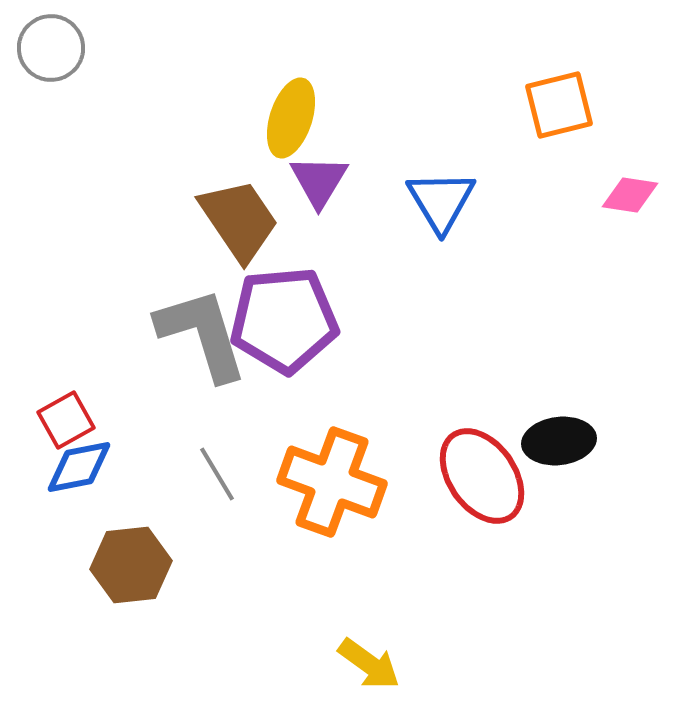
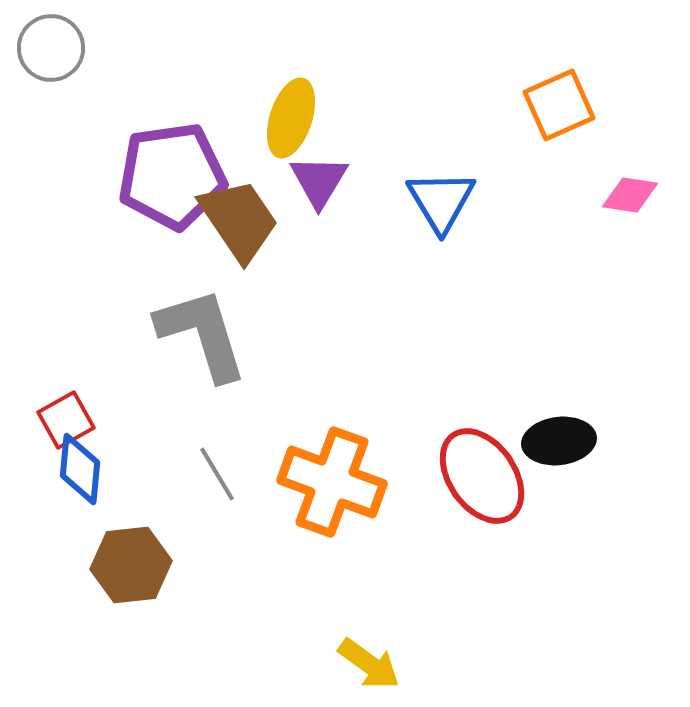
orange square: rotated 10 degrees counterclockwise
purple pentagon: moved 112 px left, 144 px up; rotated 3 degrees counterclockwise
blue diamond: moved 1 px right, 2 px down; rotated 74 degrees counterclockwise
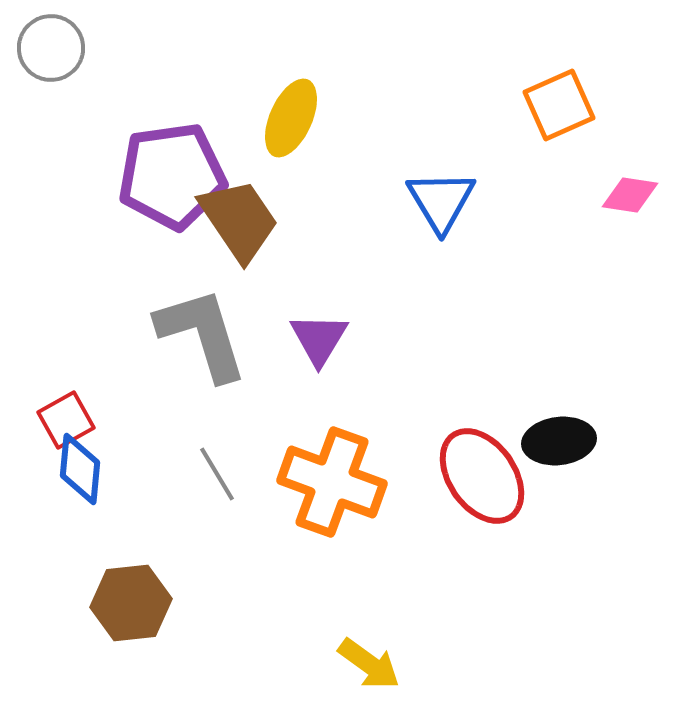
yellow ellipse: rotated 6 degrees clockwise
purple triangle: moved 158 px down
brown hexagon: moved 38 px down
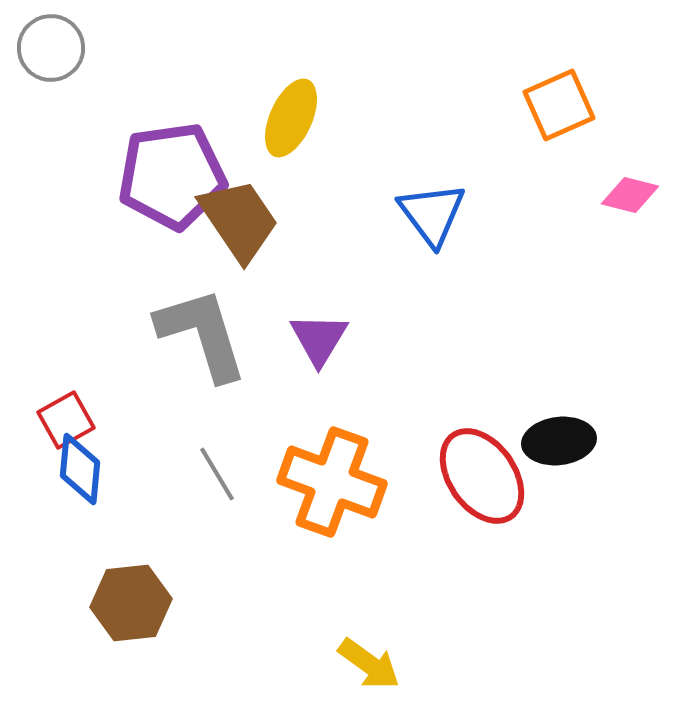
pink diamond: rotated 6 degrees clockwise
blue triangle: moved 9 px left, 13 px down; rotated 6 degrees counterclockwise
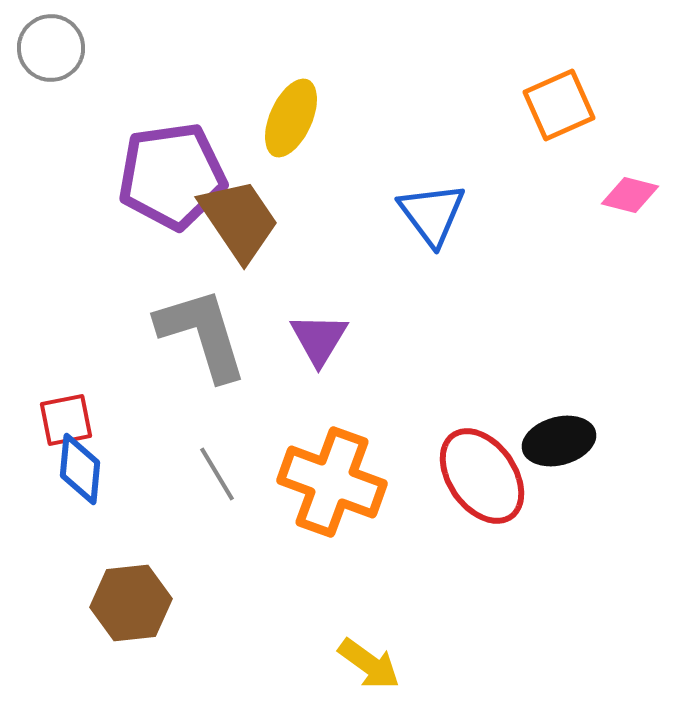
red square: rotated 18 degrees clockwise
black ellipse: rotated 8 degrees counterclockwise
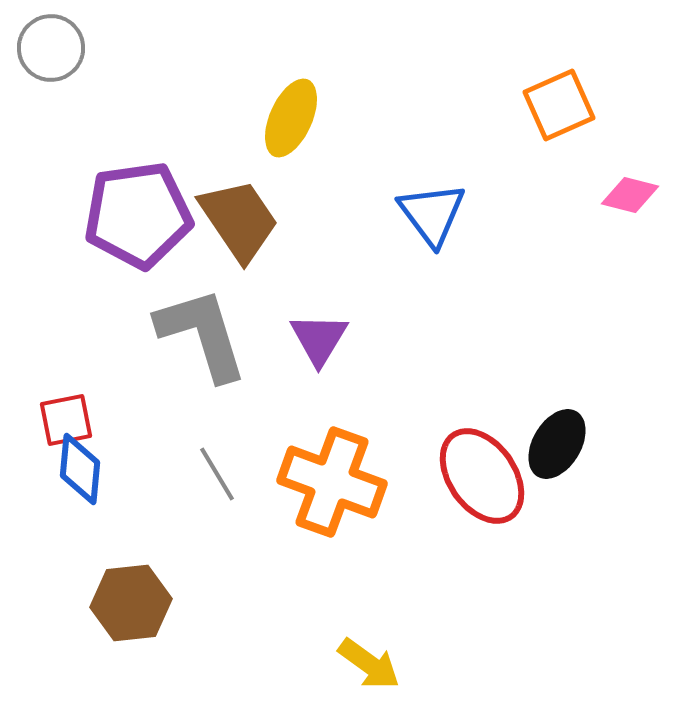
purple pentagon: moved 34 px left, 39 px down
black ellipse: moved 2 px left, 3 px down; rotated 44 degrees counterclockwise
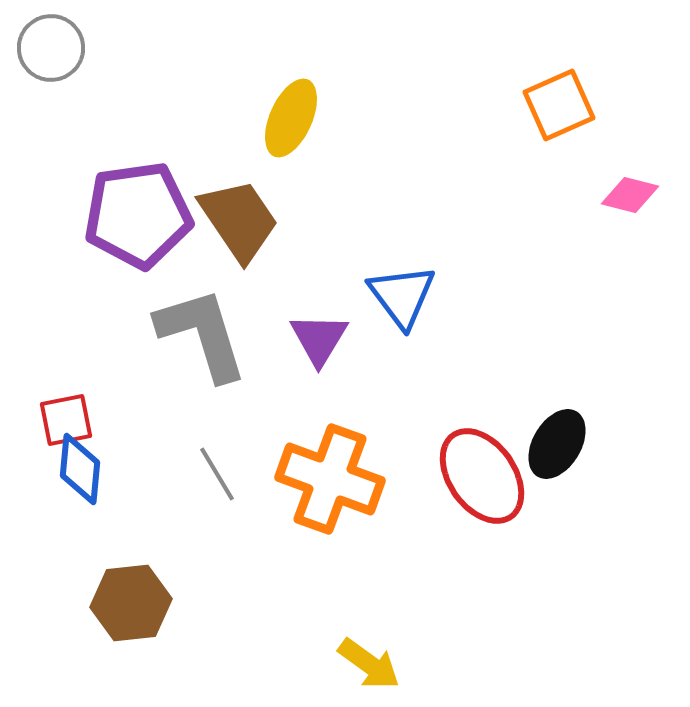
blue triangle: moved 30 px left, 82 px down
orange cross: moved 2 px left, 3 px up
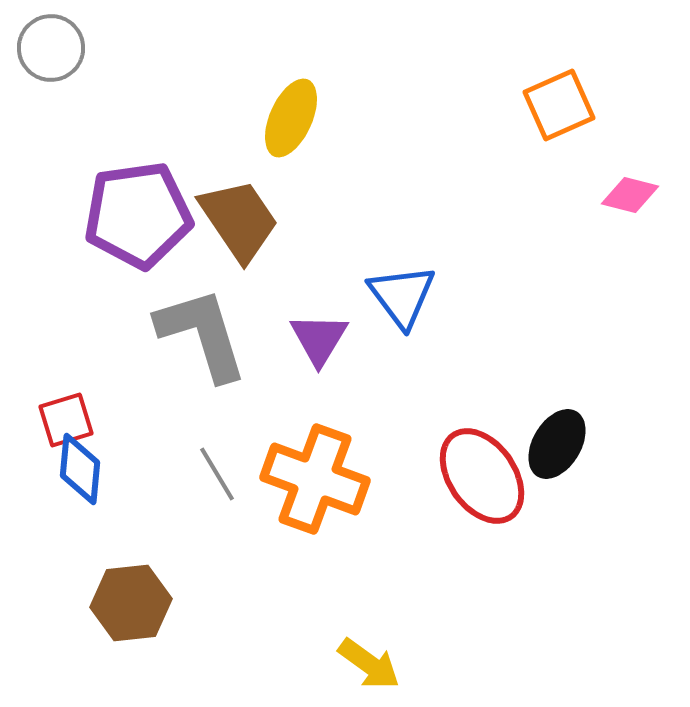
red square: rotated 6 degrees counterclockwise
orange cross: moved 15 px left
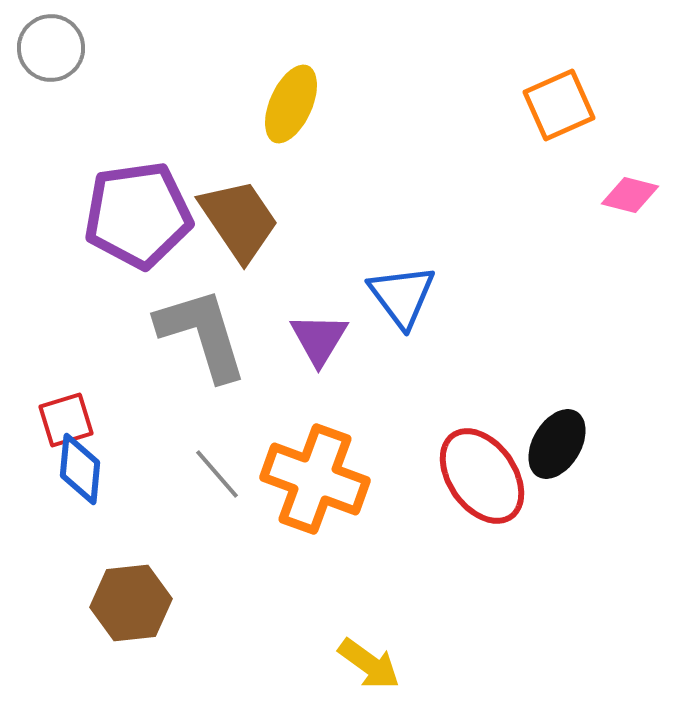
yellow ellipse: moved 14 px up
gray line: rotated 10 degrees counterclockwise
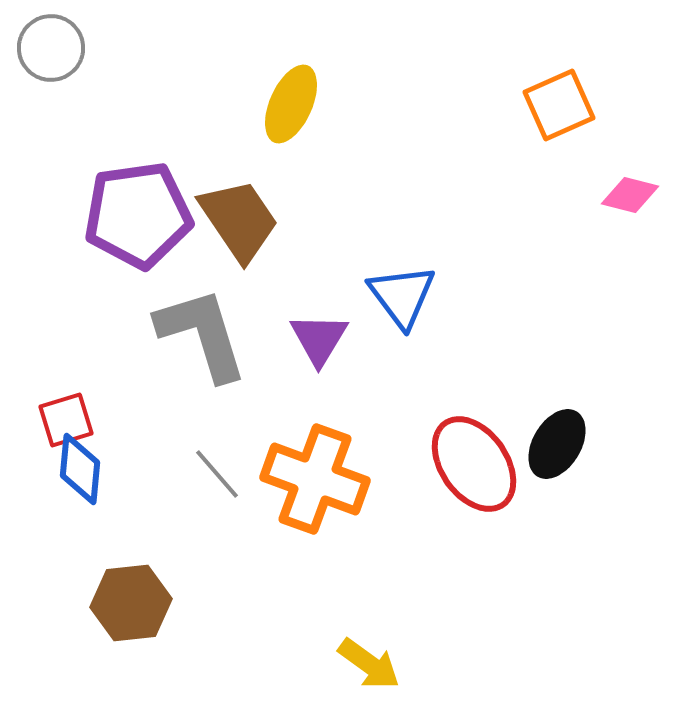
red ellipse: moved 8 px left, 12 px up
